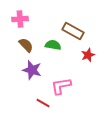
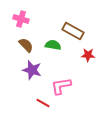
pink cross: moved 1 px right; rotated 21 degrees clockwise
red star: rotated 24 degrees clockwise
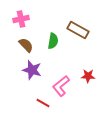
pink cross: rotated 28 degrees counterclockwise
brown rectangle: moved 5 px right, 1 px up
green semicircle: moved 4 px up; rotated 91 degrees clockwise
red star: moved 21 px down
pink L-shape: rotated 30 degrees counterclockwise
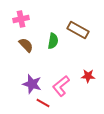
purple star: moved 14 px down
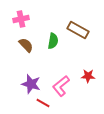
purple star: moved 1 px left
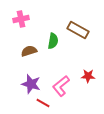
brown semicircle: moved 3 px right, 6 px down; rotated 63 degrees counterclockwise
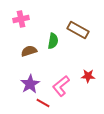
purple star: moved 1 px left; rotated 24 degrees clockwise
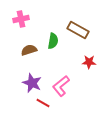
brown semicircle: moved 1 px up
red star: moved 1 px right, 14 px up
purple star: moved 2 px right, 1 px up; rotated 18 degrees counterclockwise
